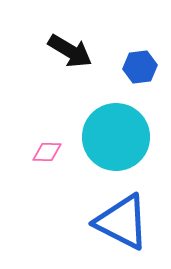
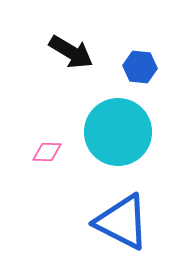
black arrow: moved 1 px right, 1 px down
blue hexagon: rotated 12 degrees clockwise
cyan circle: moved 2 px right, 5 px up
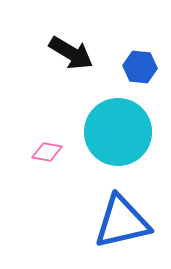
black arrow: moved 1 px down
pink diamond: rotated 8 degrees clockwise
blue triangle: rotated 40 degrees counterclockwise
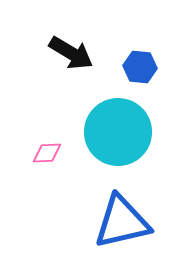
pink diamond: moved 1 px down; rotated 12 degrees counterclockwise
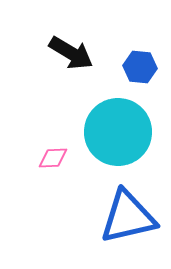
pink diamond: moved 6 px right, 5 px down
blue triangle: moved 6 px right, 5 px up
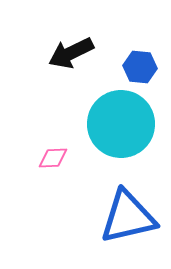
black arrow: rotated 123 degrees clockwise
cyan circle: moved 3 px right, 8 px up
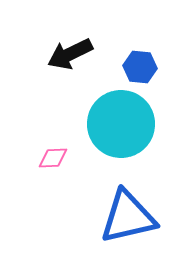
black arrow: moved 1 px left, 1 px down
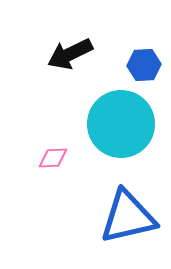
blue hexagon: moved 4 px right, 2 px up; rotated 8 degrees counterclockwise
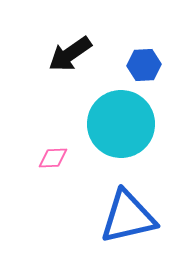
black arrow: rotated 9 degrees counterclockwise
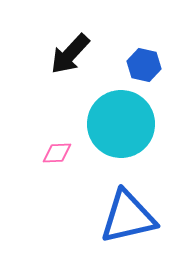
black arrow: rotated 12 degrees counterclockwise
blue hexagon: rotated 16 degrees clockwise
pink diamond: moved 4 px right, 5 px up
